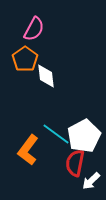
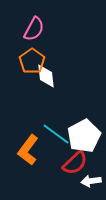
orange pentagon: moved 7 px right, 2 px down
red semicircle: rotated 144 degrees counterclockwise
white arrow: rotated 36 degrees clockwise
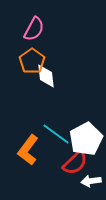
white pentagon: moved 2 px right, 3 px down
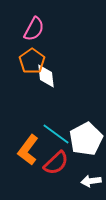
red semicircle: moved 19 px left
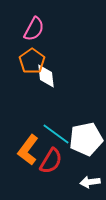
white pentagon: rotated 16 degrees clockwise
red semicircle: moved 5 px left, 2 px up; rotated 16 degrees counterclockwise
white arrow: moved 1 px left, 1 px down
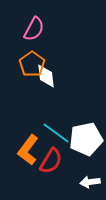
orange pentagon: moved 3 px down
cyan line: moved 1 px up
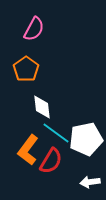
orange pentagon: moved 6 px left, 5 px down
white diamond: moved 4 px left, 31 px down
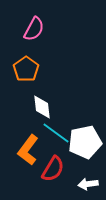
white pentagon: moved 1 px left, 3 px down
red semicircle: moved 2 px right, 8 px down
white arrow: moved 2 px left, 2 px down
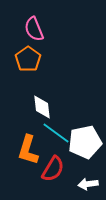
pink semicircle: rotated 130 degrees clockwise
orange pentagon: moved 2 px right, 10 px up
orange L-shape: rotated 20 degrees counterclockwise
